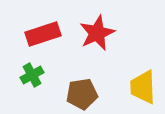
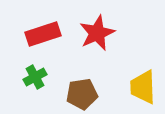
green cross: moved 3 px right, 2 px down
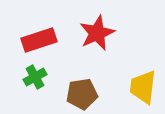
red rectangle: moved 4 px left, 6 px down
yellow trapezoid: rotated 9 degrees clockwise
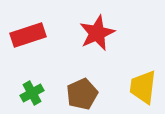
red rectangle: moved 11 px left, 5 px up
green cross: moved 3 px left, 16 px down
brown pentagon: rotated 16 degrees counterclockwise
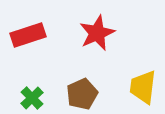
green cross: moved 5 px down; rotated 15 degrees counterclockwise
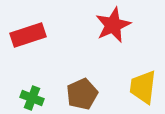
red star: moved 16 px right, 8 px up
green cross: rotated 25 degrees counterclockwise
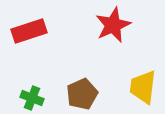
red rectangle: moved 1 px right, 4 px up
